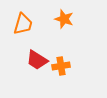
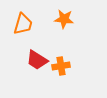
orange star: rotated 12 degrees counterclockwise
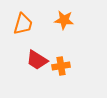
orange star: moved 1 px down
